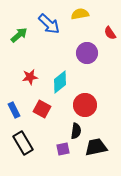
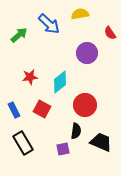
black trapezoid: moved 5 px right, 5 px up; rotated 35 degrees clockwise
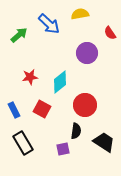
black trapezoid: moved 3 px right; rotated 10 degrees clockwise
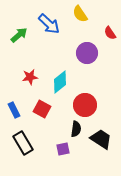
yellow semicircle: rotated 114 degrees counterclockwise
black semicircle: moved 2 px up
black trapezoid: moved 3 px left, 3 px up
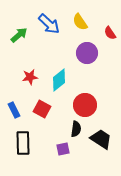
yellow semicircle: moved 8 px down
cyan diamond: moved 1 px left, 2 px up
black rectangle: rotated 30 degrees clockwise
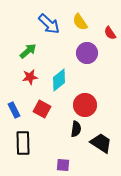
green arrow: moved 9 px right, 16 px down
black trapezoid: moved 4 px down
purple square: moved 16 px down; rotated 16 degrees clockwise
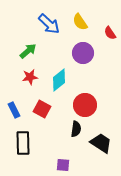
purple circle: moved 4 px left
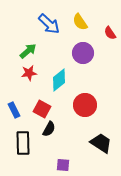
red star: moved 1 px left, 4 px up
black semicircle: moved 27 px left; rotated 21 degrees clockwise
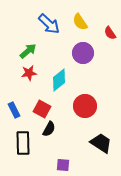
red circle: moved 1 px down
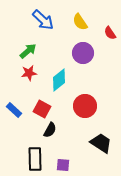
blue arrow: moved 6 px left, 4 px up
blue rectangle: rotated 21 degrees counterclockwise
black semicircle: moved 1 px right, 1 px down
black rectangle: moved 12 px right, 16 px down
